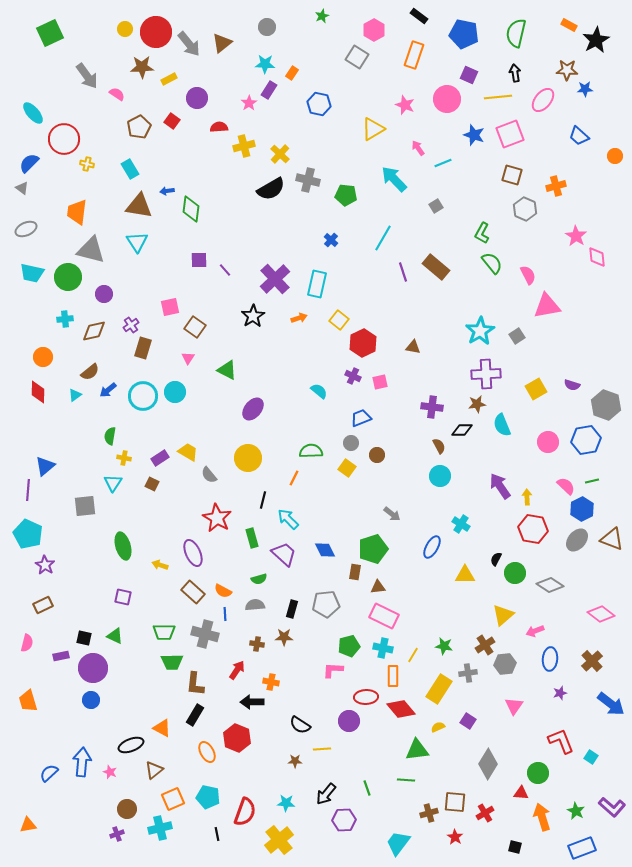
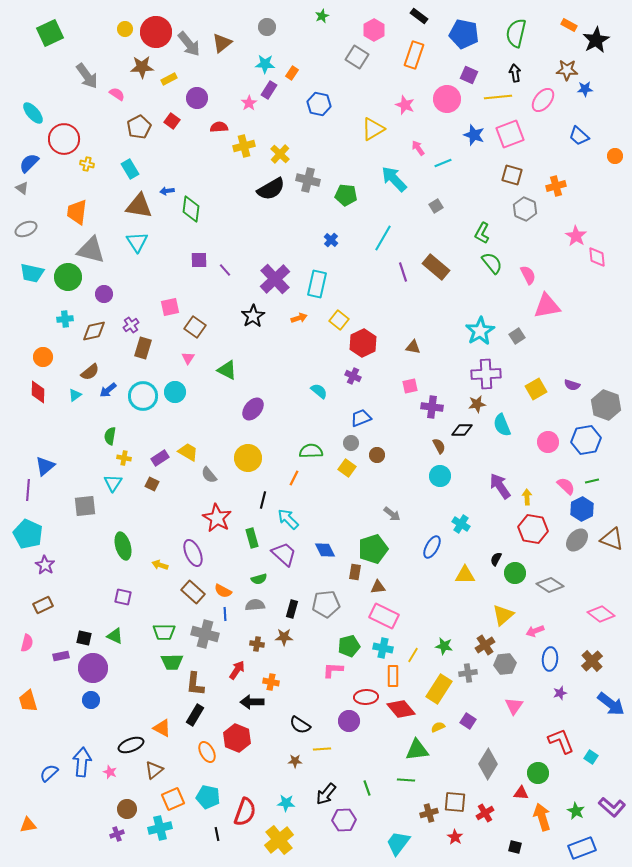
pink square at (380, 382): moved 30 px right, 4 px down
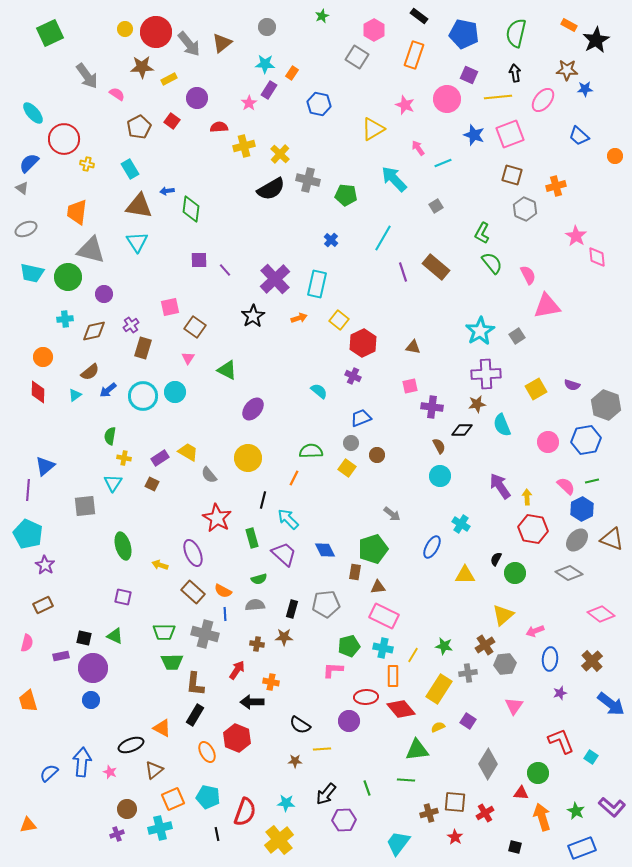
gray diamond at (550, 585): moved 19 px right, 12 px up
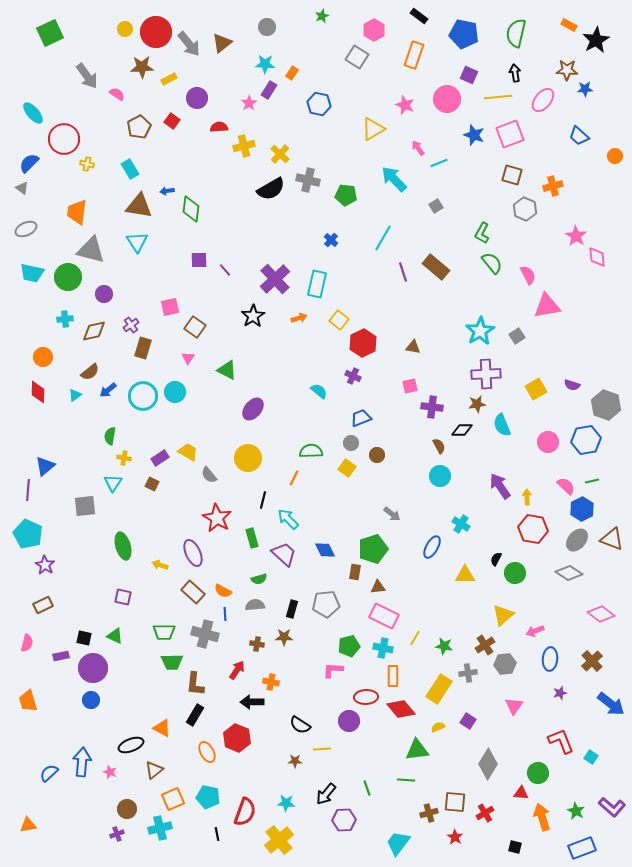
cyan line at (443, 163): moved 4 px left
orange cross at (556, 186): moved 3 px left
yellow line at (413, 655): moved 2 px right, 17 px up
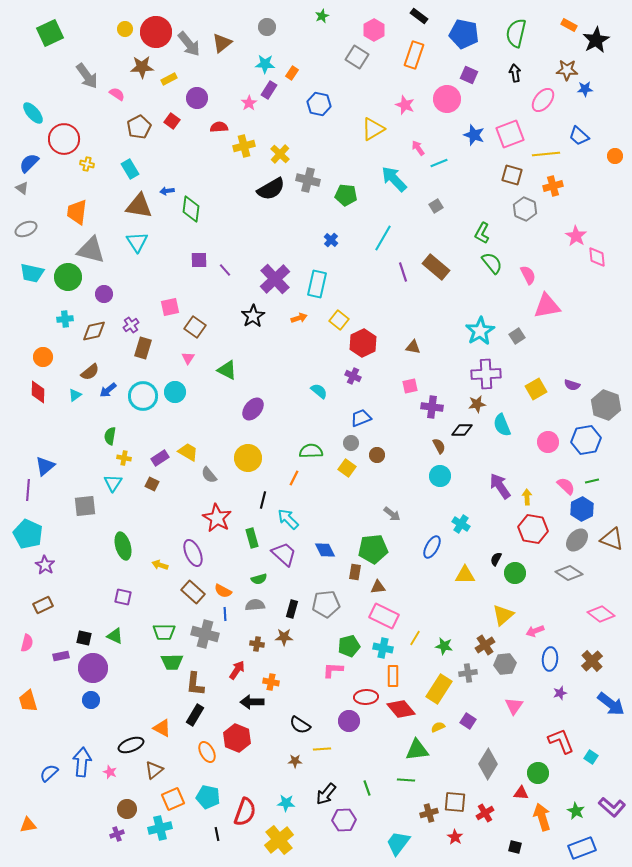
yellow line at (498, 97): moved 48 px right, 57 px down
green pentagon at (373, 549): rotated 12 degrees clockwise
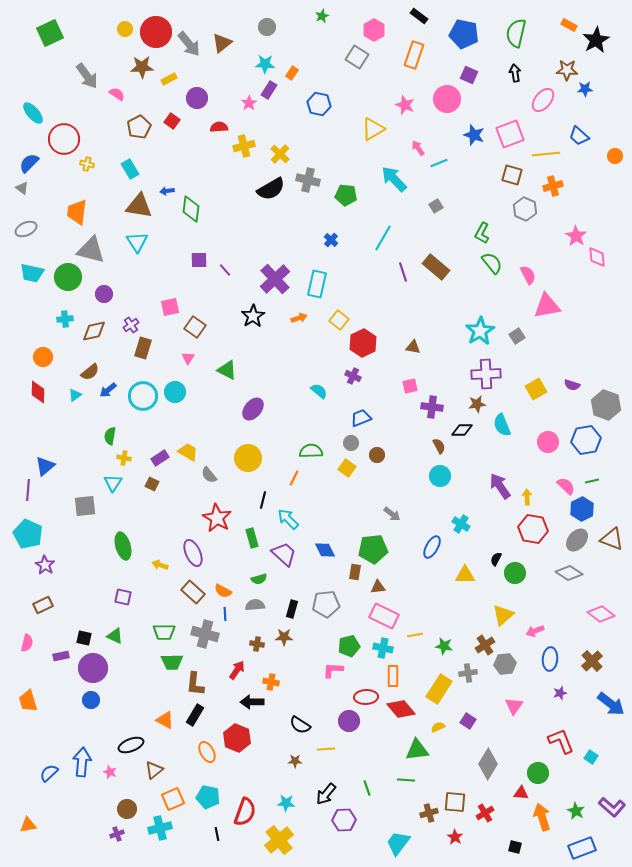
yellow line at (415, 638): moved 3 px up; rotated 49 degrees clockwise
orange triangle at (162, 728): moved 3 px right, 8 px up
yellow line at (322, 749): moved 4 px right
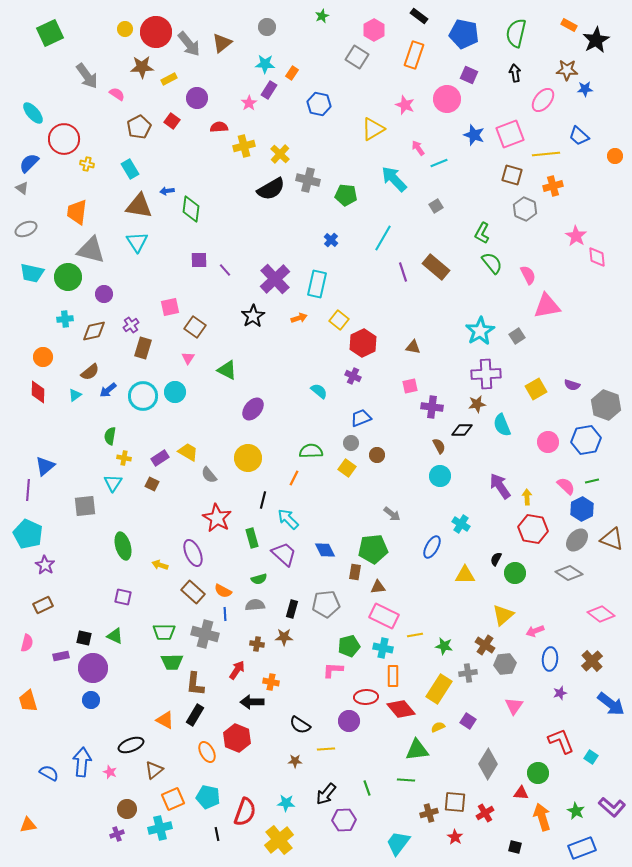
brown cross at (485, 645): rotated 24 degrees counterclockwise
blue semicircle at (49, 773): rotated 72 degrees clockwise
